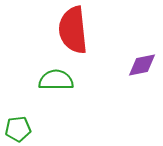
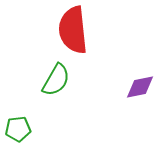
purple diamond: moved 2 px left, 22 px down
green semicircle: rotated 120 degrees clockwise
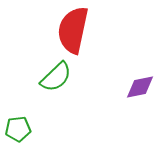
red semicircle: rotated 18 degrees clockwise
green semicircle: moved 3 px up; rotated 16 degrees clockwise
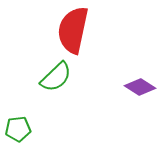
purple diamond: rotated 44 degrees clockwise
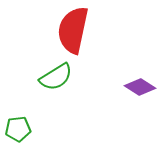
green semicircle: rotated 12 degrees clockwise
